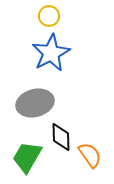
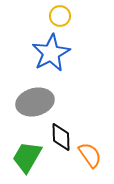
yellow circle: moved 11 px right
gray ellipse: moved 1 px up
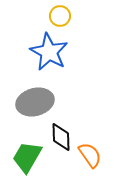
blue star: moved 2 px left, 1 px up; rotated 15 degrees counterclockwise
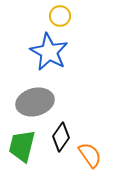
black diamond: rotated 36 degrees clockwise
green trapezoid: moved 5 px left, 11 px up; rotated 16 degrees counterclockwise
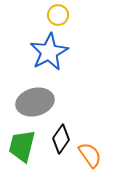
yellow circle: moved 2 px left, 1 px up
blue star: rotated 15 degrees clockwise
black diamond: moved 2 px down
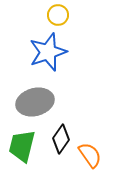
blue star: moved 1 px left; rotated 9 degrees clockwise
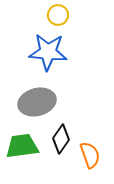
blue star: rotated 24 degrees clockwise
gray ellipse: moved 2 px right
green trapezoid: rotated 68 degrees clockwise
orange semicircle: rotated 16 degrees clockwise
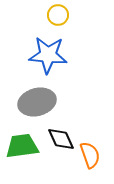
blue star: moved 3 px down
black diamond: rotated 60 degrees counterclockwise
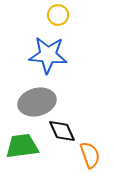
black diamond: moved 1 px right, 8 px up
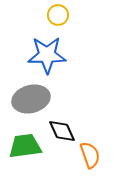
blue star: moved 1 px left; rotated 6 degrees counterclockwise
gray ellipse: moved 6 px left, 3 px up
green trapezoid: moved 3 px right
